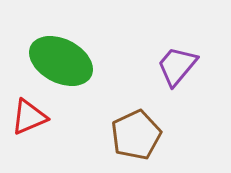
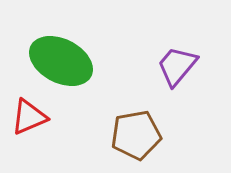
brown pentagon: rotated 15 degrees clockwise
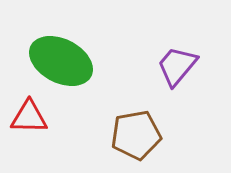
red triangle: rotated 24 degrees clockwise
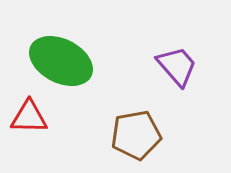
purple trapezoid: rotated 99 degrees clockwise
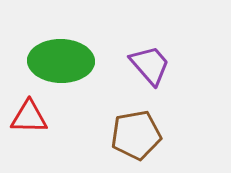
green ellipse: rotated 26 degrees counterclockwise
purple trapezoid: moved 27 px left, 1 px up
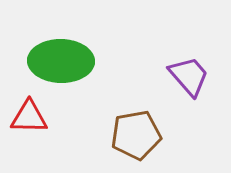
purple trapezoid: moved 39 px right, 11 px down
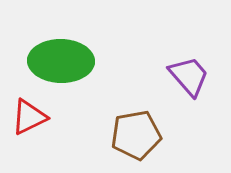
red triangle: rotated 27 degrees counterclockwise
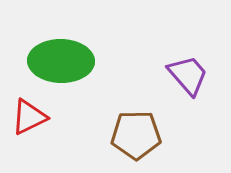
purple trapezoid: moved 1 px left, 1 px up
brown pentagon: rotated 9 degrees clockwise
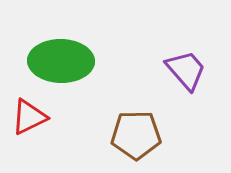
purple trapezoid: moved 2 px left, 5 px up
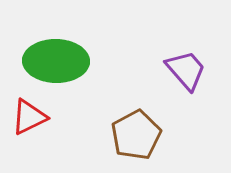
green ellipse: moved 5 px left
brown pentagon: rotated 27 degrees counterclockwise
